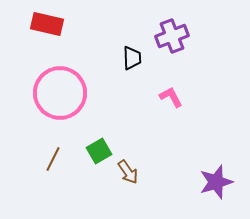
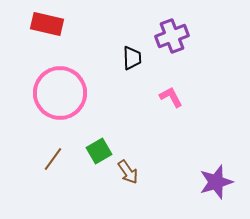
brown line: rotated 10 degrees clockwise
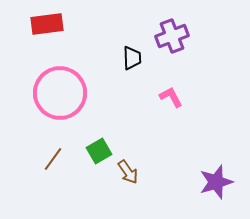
red rectangle: rotated 20 degrees counterclockwise
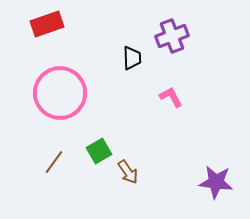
red rectangle: rotated 12 degrees counterclockwise
brown line: moved 1 px right, 3 px down
purple star: rotated 24 degrees clockwise
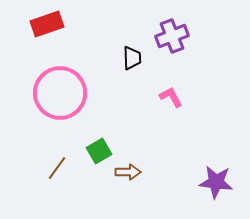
brown line: moved 3 px right, 6 px down
brown arrow: rotated 55 degrees counterclockwise
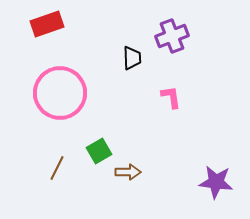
pink L-shape: rotated 20 degrees clockwise
brown line: rotated 10 degrees counterclockwise
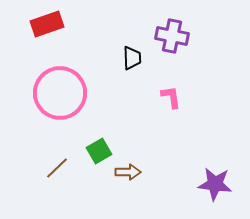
purple cross: rotated 32 degrees clockwise
brown line: rotated 20 degrees clockwise
purple star: moved 1 px left, 2 px down
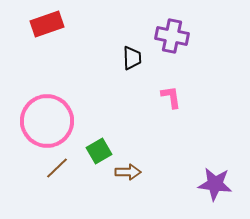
pink circle: moved 13 px left, 28 px down
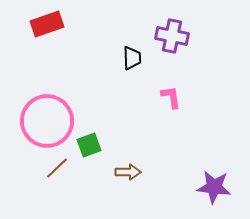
green square: moved 10 px left, 6 px up; rotated 10 degrees clockwise
purple star: moved 1 px left, 3 px down
